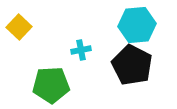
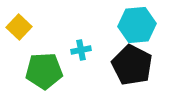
green pentagon: moved 7 px left, 14 px up
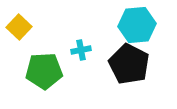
black pentagon: moved 3 px left, 1 px up
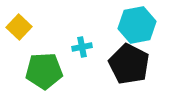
cyan hexagon: rotated 6 degrees counterclockwise
cyan cross: moved 1 px right, 3 px up
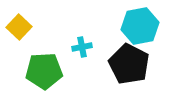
cyan hexagon: moved 3 px right, 1 px down
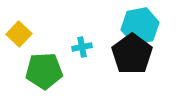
yellow square: moved 7 px down
black pentagon: moved 3 px right, 10 px up; rotated 9 degrees clockwise
